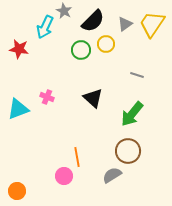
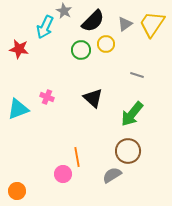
pink circle: moved 1 px left, 2 px up
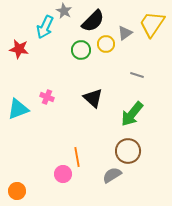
gray triangle: moved 9 px down
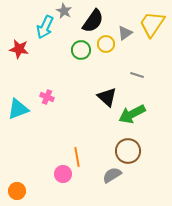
black semicircle: rotated 10 degrees counterclockwise
black triangle: moved 14 px right, 1 px up
green arrow: rotated 24 degrees clockwise
